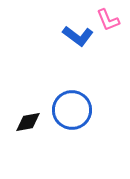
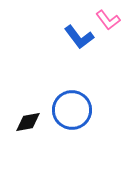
pink L-shape: rotated 15 degrees counterclockwise
blue L-shape: moved 1 px right, 1 px down; rotated 16 degrees clockwise
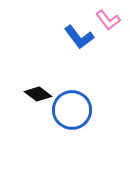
black diamond: moved 10 px right, 28 px up; rotated 48 degrees clockwise
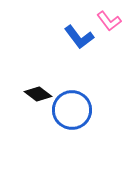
pink L-shape: moved 1 px right, 1 px down
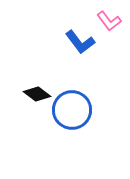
blue L-shape: moved 1 px right, 5 px down
black diamond: moved 1 px left
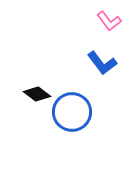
blue L-shape: moved 22 px right, 21 px down
blue circle: moved 2 px down
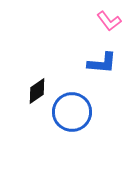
blue L-shape: rotated 48 degrees counterclockwise
black diamond: moved 3 px up; rotated 72 degrees counterclockwise
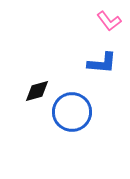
black diamond: rotated 20 degrees clockwise
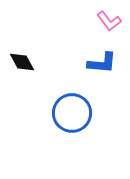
black diamond: moved 15 px left, 29 px up; rotated 76 degrees clockwise
blue circle: moved 1 px down
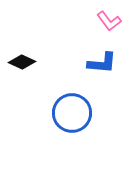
black diamond: rotated 36 degrees counterclockwise
